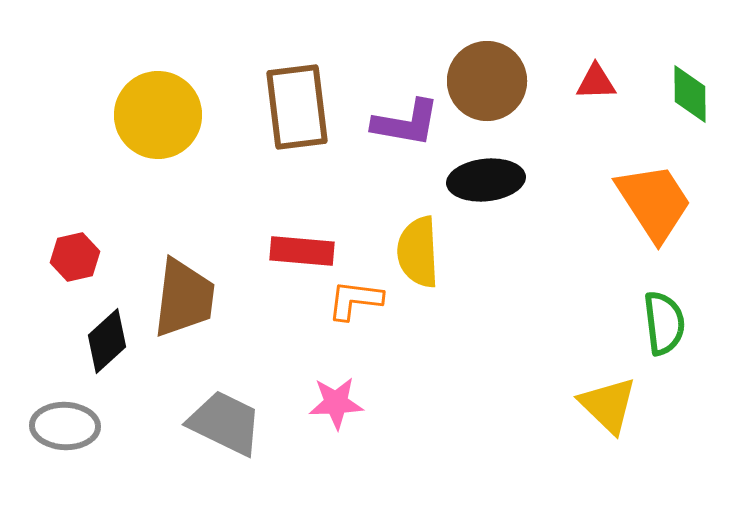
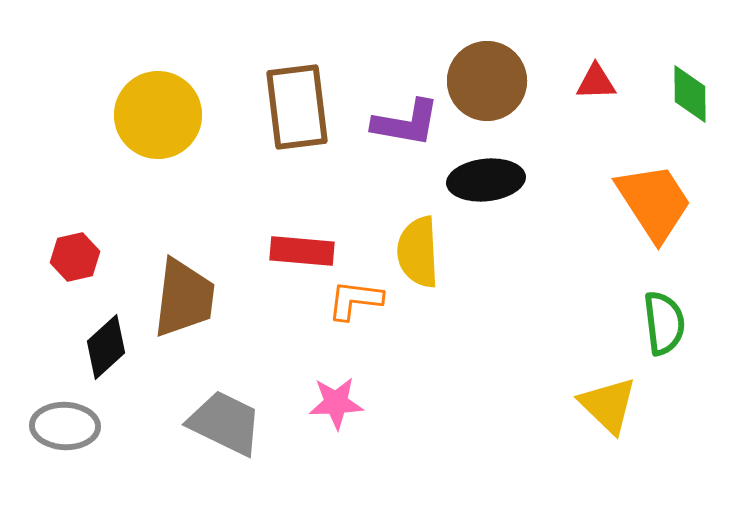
black diamond: moved 1 px left, 6 px down
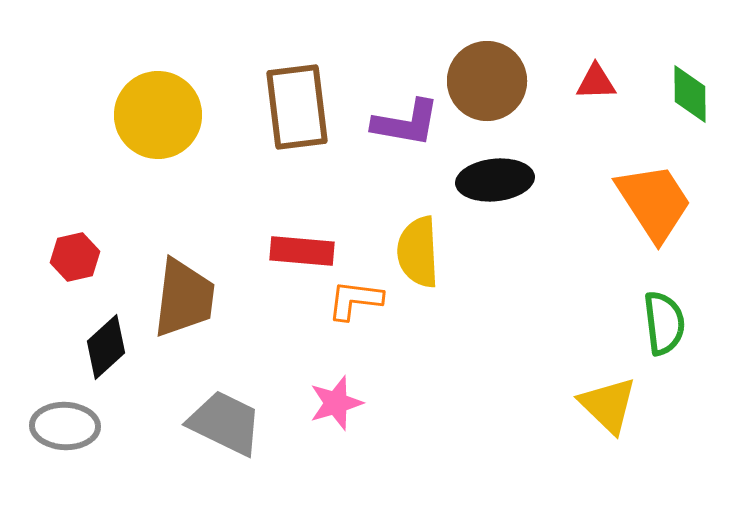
black ellipse: moved 9 px right
pink star: rotated 14 degrees counterclockwise
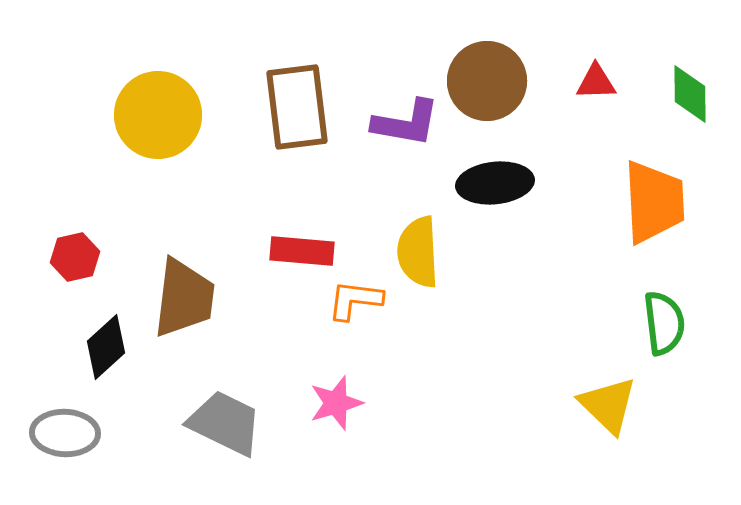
black ellipse: moved 3 px down
orange trapezoid: rotated 30 degrees clockwise
gray ellipse: moved 7 px down
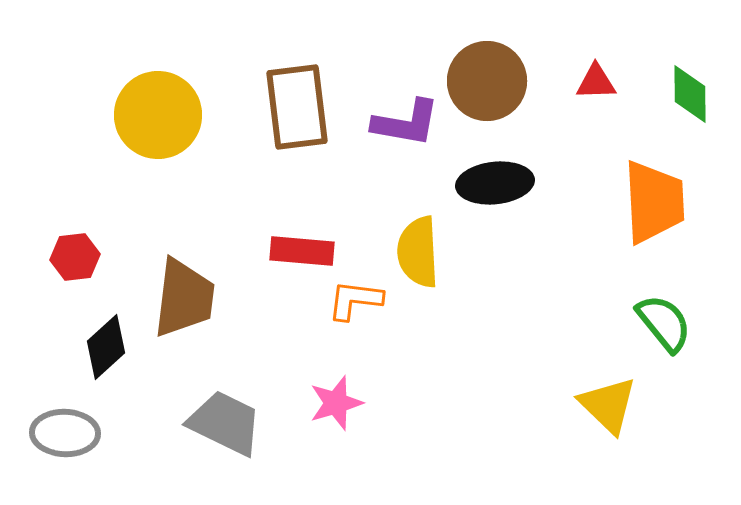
red hexagon: rotated 6 degrees clockwise
green semicircle: rotated 32 degrees counterclockwise
